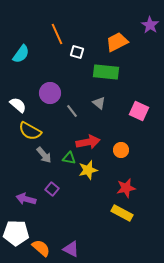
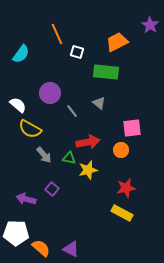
pink square: moved 7 px left, 17 px down; rotated 30 degrees counterclockwise
yellow semicircle: moved 2 px up
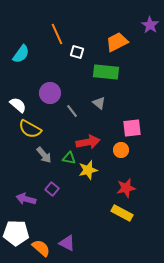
purple triangle: moved 4 px left, 6 px up
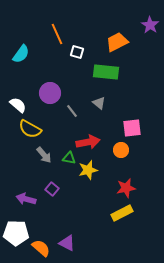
yellow rectangle: rotated 55 degrees counterclockwise
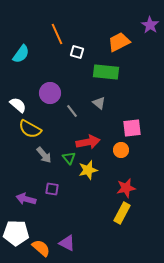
orange trapezoid: moved 2 px right
green triangle: rotated 40 degrees clockwise
purple square: rotated 32 degrees counterclockwise
yellow rectangle: rotated 35 degrees counterclockwise
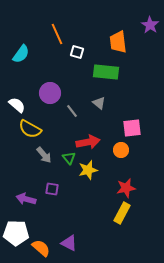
orange trapezoid: moved 1 px left; rotated 70 degrees counterclockwise
white semicircle: moved 1 px left
purple triangle: moved 2 px right
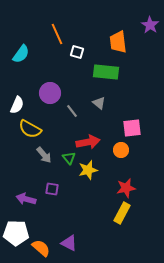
white semicircle: rotated 72 degrees clockwise
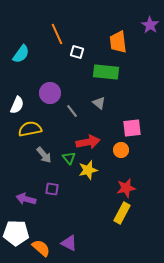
yellow semicircle: rotated 140 degrees clockwise
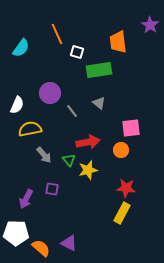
cyan semicircle: moved 6 px up
green rectangle: moved 7 px left, 2 px up; rotated 15 degrees counterclockwise
pink square: moved 1 px left
green triangle: moved 2 px down
red star: rotated 18 degrees clockwise
purple arrow: rotated 78 degrees counterclockwise
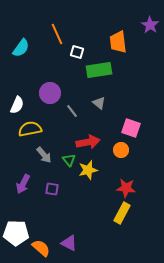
pink square: rotated 24 degrees clockwise
purple arrow: moved 3 px left, 15 px up
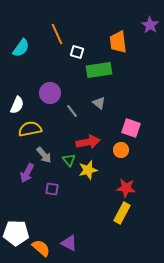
purple arrow: moved 4 px right, 11 px up
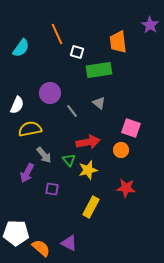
yellow rectangle: moved 31 px left, 6 px up
